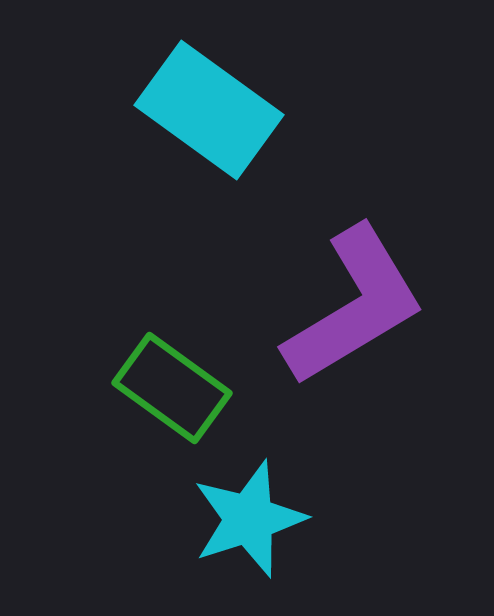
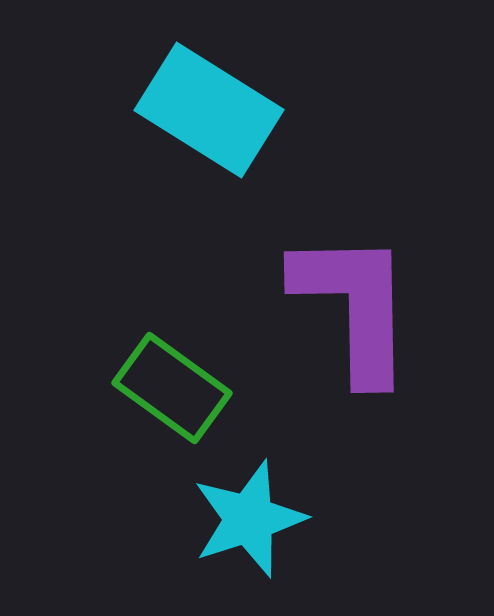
cyan rectangle: rotated 4 degrees counterclockwise
purple L-shape: rotated 60 degrees counterclockwise
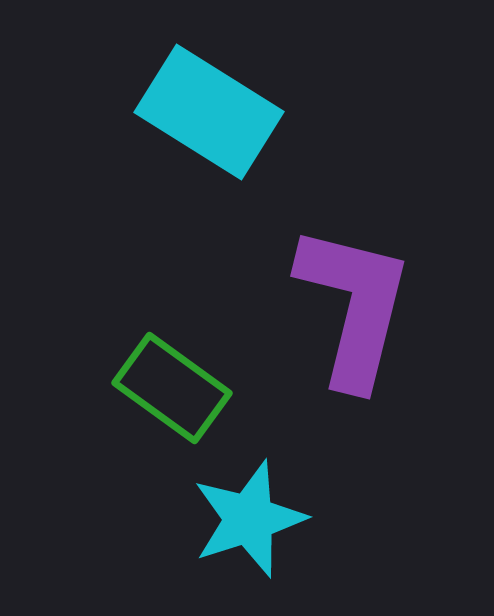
cyan rectangle: moved 2 px down
purple L-shape: rotated 15 degrees clockwise
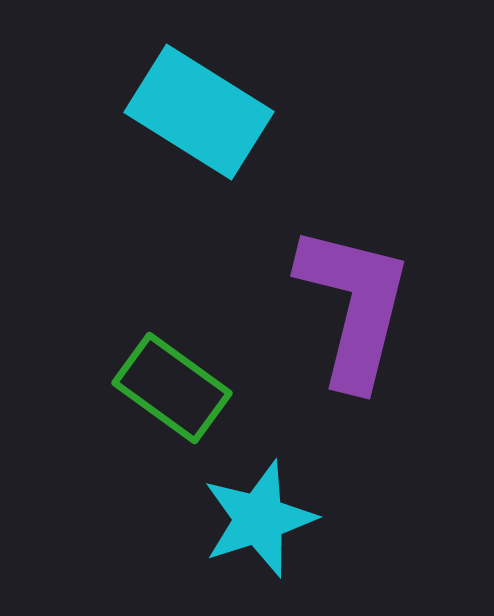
cyan rectangle: moved 10 px left
cyan star: moved 10 px right
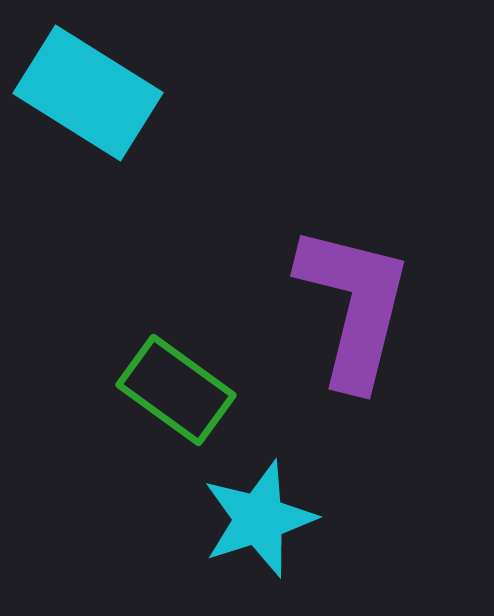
cyan rectangle: moved 111 px left, 19 px up
green rectangle: moved 4 px right, 2 px down
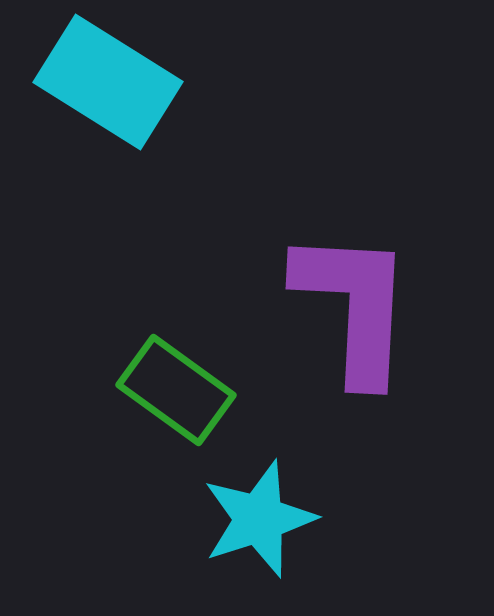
cyan rectangle: moved 20 px right, 11 px up
purple L-shape: rotated 11 degrees counterclockwise
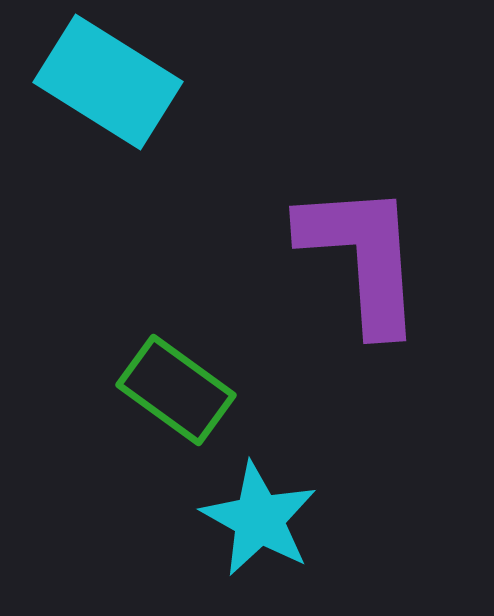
purple L-shape: moved 8 px right, 49 px up; rotated 7 degrees counterclockwise
cyan star: rotated 25 degrees counterclockwise
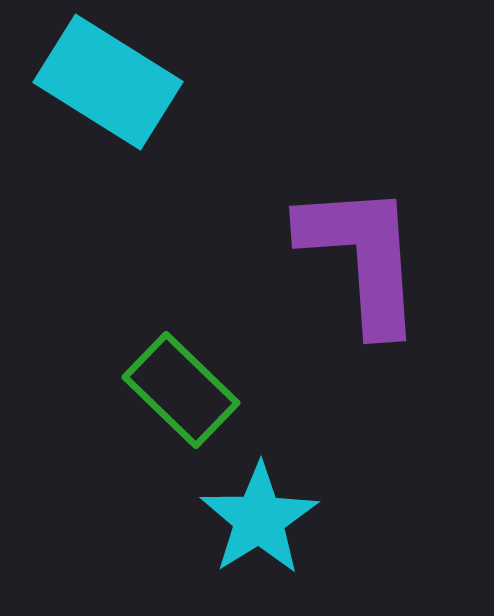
green rectangle: moved 5 px right; rotated 8 degrees clockwise
cyan star: rotated 11 degrees clockwise
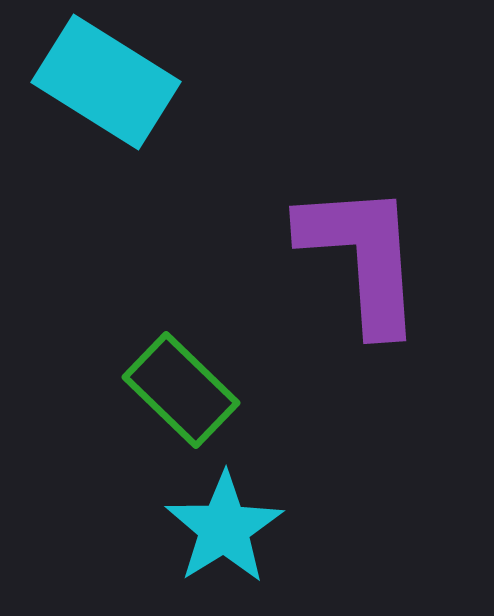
cyan rectangle: moved 2 px left
cyan star: moved 35 px left, 9 px down
